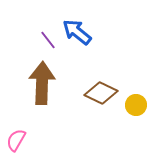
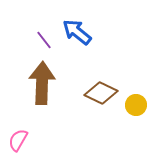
purple line: moved 4 px left
pink semicircle: moved 2 px right
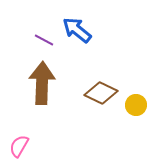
blue arrow: moved 2 px up
purple line: rotated 24 degrees counterclockwise
pink semicircle: moved 1 px right, 6 px down
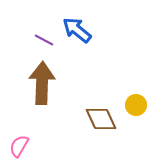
brown diamond: moved 26 px down; rotated 40 degrees clockwise
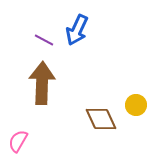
blue arrow: rotated 104 degrees counterclockwise
pink semicircle: moved 1 px left, 5 px up
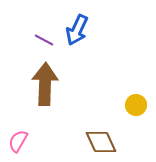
brown arrow: moved 3 px right, 1 px down
brown diamond: moved 23 px down
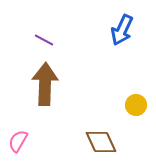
blue arrow: moved 45 px right
